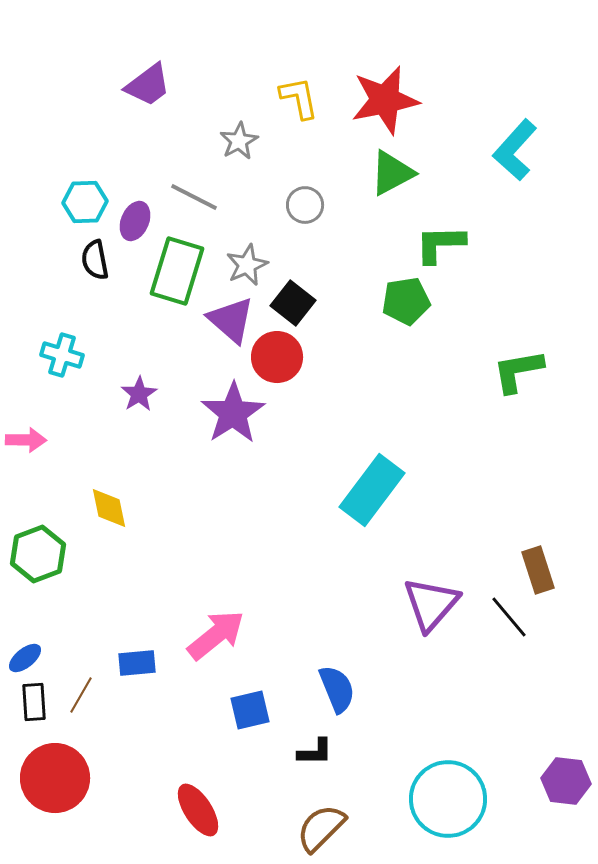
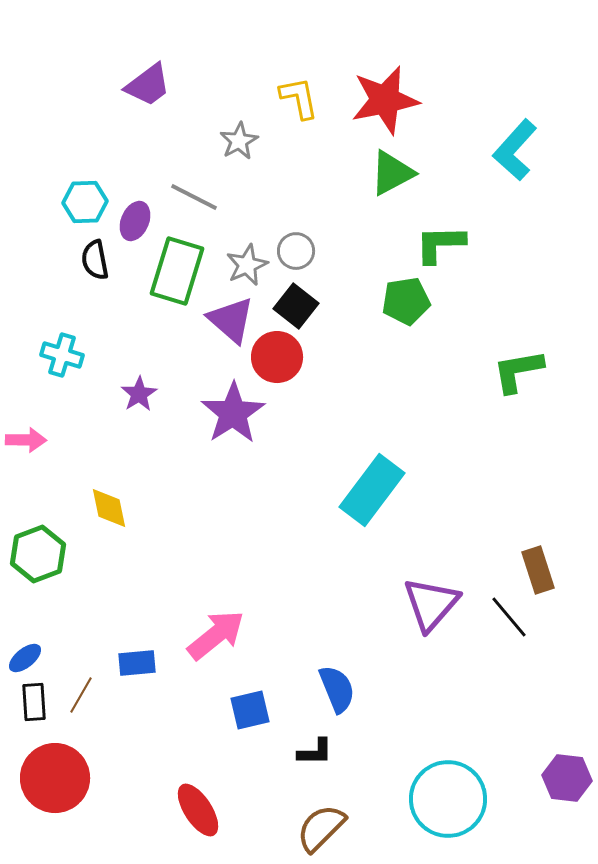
gray circle at (305, 205): moved 9 px left, 46 px down
black square at (293, 303): moved 3 px right, 3 px down
purple hexagon at (566, 781): moved 1 px right, 3 px up
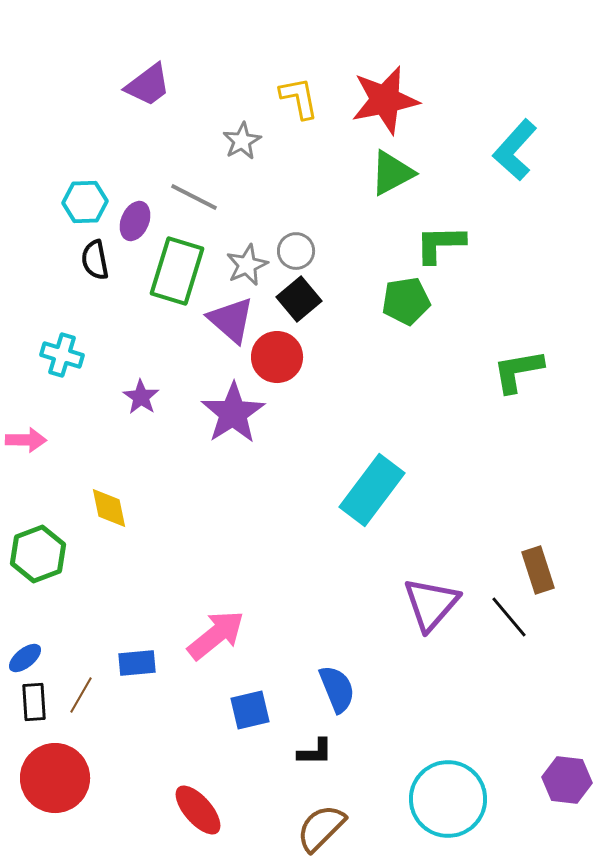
gray star at (239, 141): moved 3 px right
black square at (296, 306): moved 3 px right, 7 px up; rotated 12 degrees clockwise
purple star at (139, 394): moved 2 px right, 3 px down; rotated 6 degrees counterclockwise
purple hexagon at (567, 778): moved 2 px down
red ellipse at (198, 810): rotated 8 degrees counterclockwise
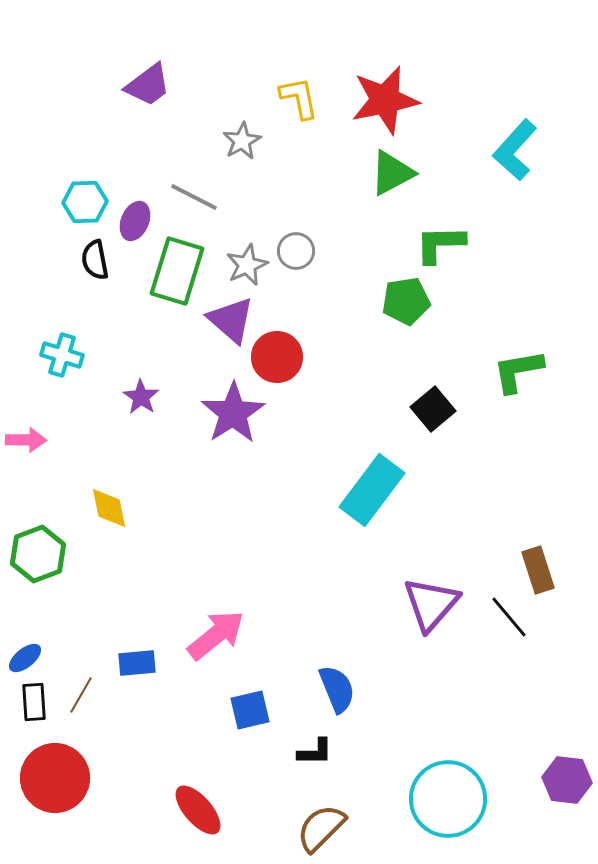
black square at (299, 299): moved 134 px right, 110 px down
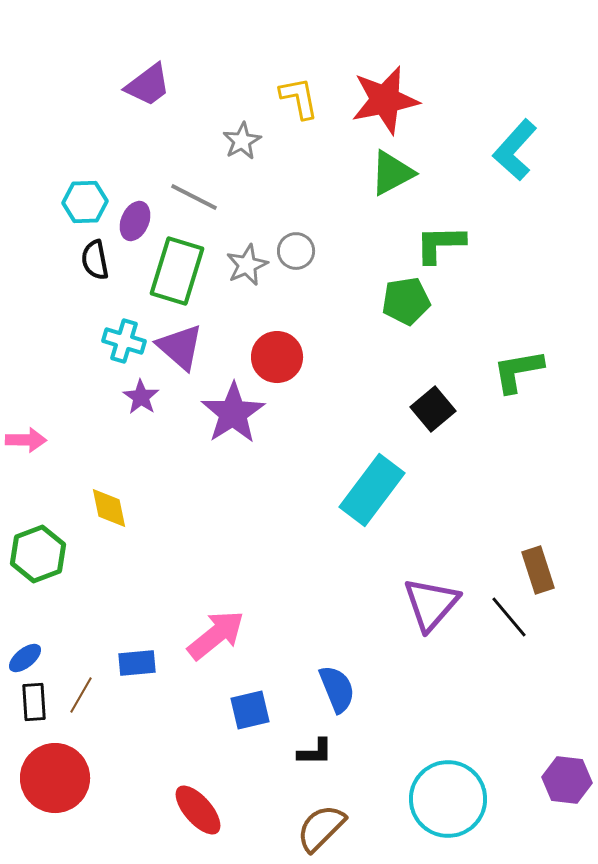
purple triangle at (231, 320): moved 51 px left, 27 px down
cyan cross at (62, 355): moved 62 px right, 14 px up
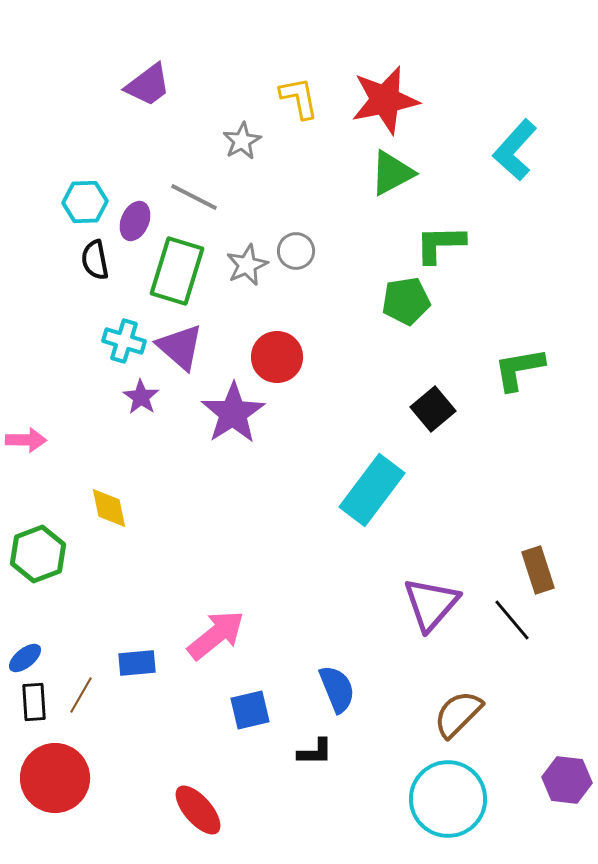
green L-shape at (518, 371): moved 1 px right, 2 px up
black line at (509, 617): moved 3 px right, 3 px down
brown semicircle at (321, 828): moved 137 px right, 114 px up
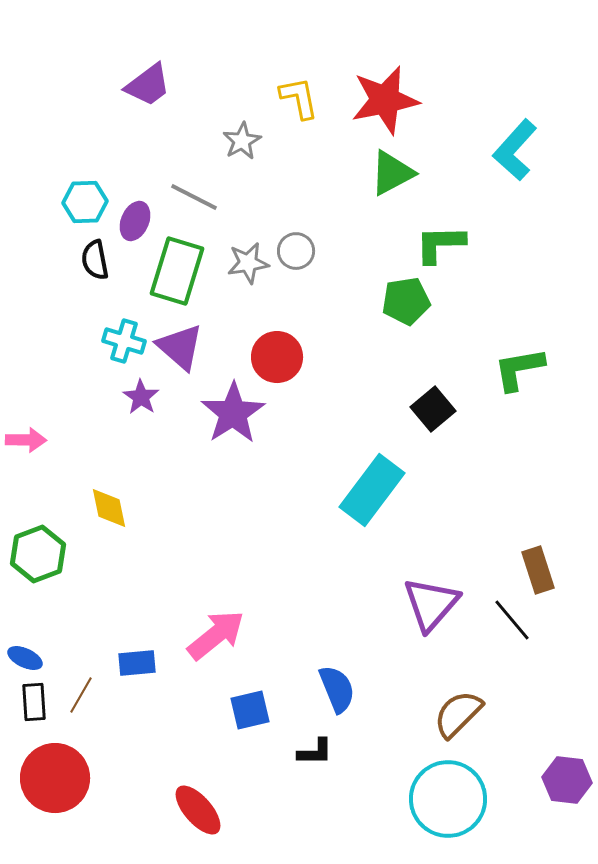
gray star at (247, 265): moved 1 px right, 2 px up; rotated 15 degrees clockwise
blue ellipse at (25, 658): rotated 64 degrees clockwise
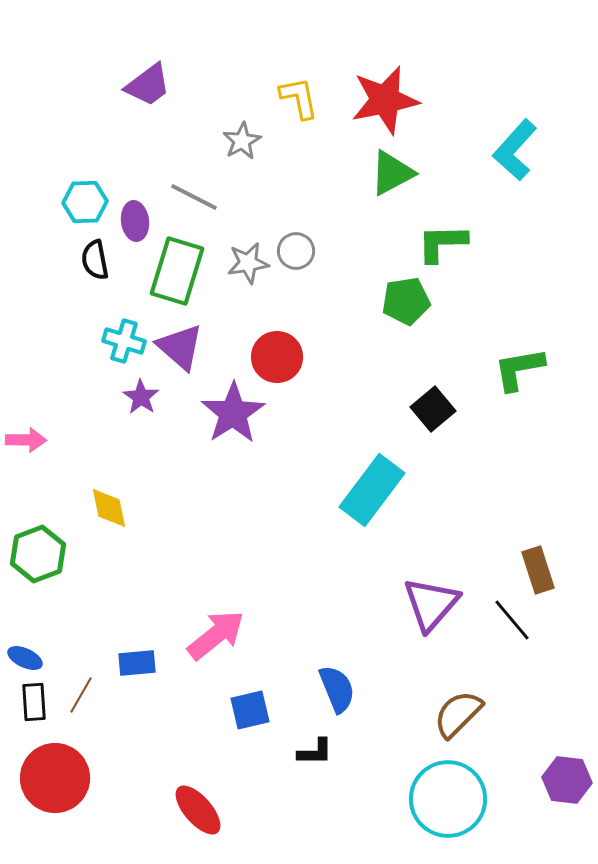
purple ellipse at (135, 221): rotated 30 degrees counterclockwise
green L-shape at (440, 244): moved 2 px right, 1 px up
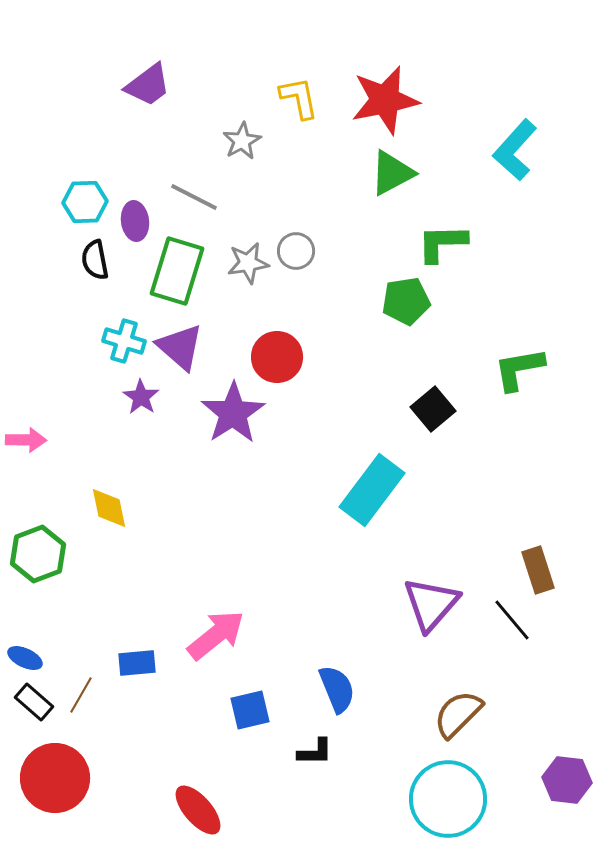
black rectangle at (34, 702): rotated 45 degrees counterclockwise
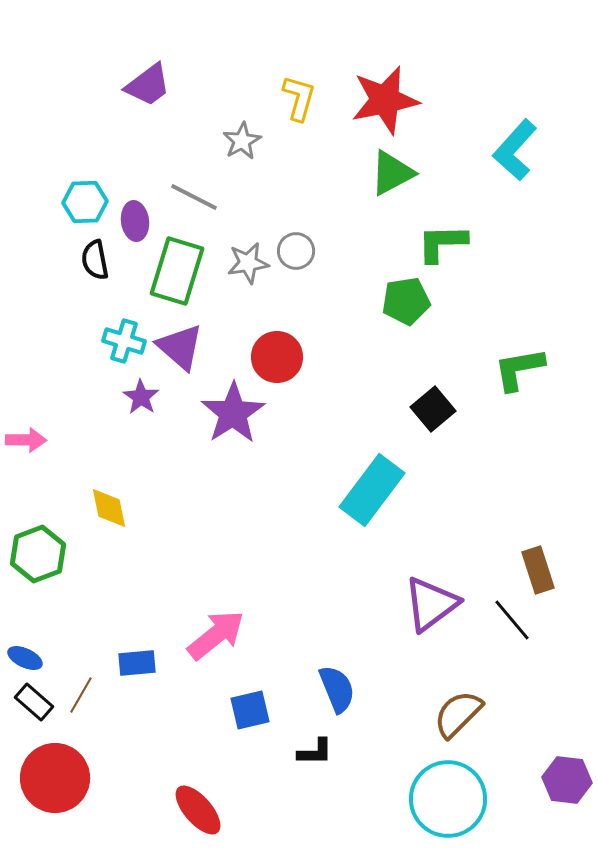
yellow L-shape at (299, 98): rotated 27 degrees clockwise
purple triangle at (431, 604): rotated 12 degrees clockwise
